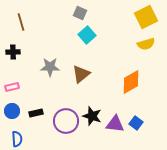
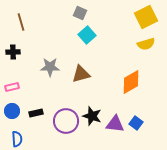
brown triangle: rotated 24 degrees clockwise
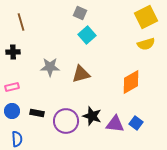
black rectangle: moved 1 px right; rotated 24 degrees clockwise
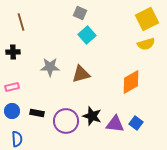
yellow square: moved 1 px right, 2 px down
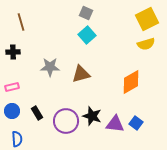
gray square: moved 6 px right
black rectangle: rotated 48 degrees clockwise
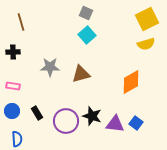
pink rectangle: moved 1 px right, 1 px up; rotated 24 degrees clockwise
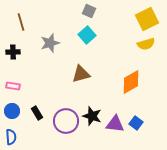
gray square: moved 3 px right, 2 px up
gray star: moved 24 px up; rotated 18 degrees counterclockwise
blue semicircle: moved 6 px left, 2 px up
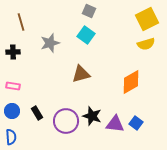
cyan square: moved 1 px left; rotated 12 degrees counterclockwise
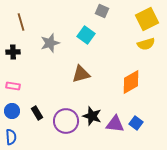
gray square: moved 13 px right
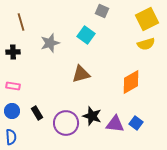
purple circle: moved 2 px down
